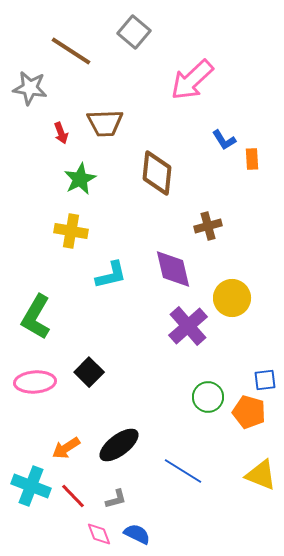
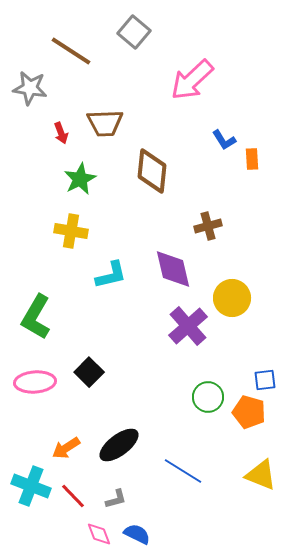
brown diamond: moved 5 px left, 2 px up
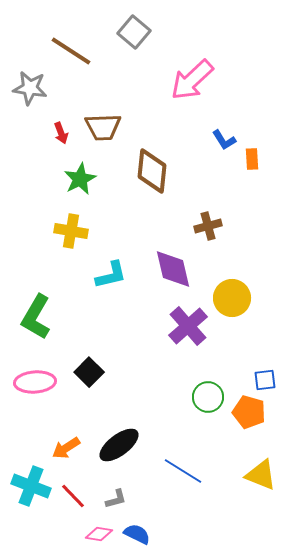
brown trapezoid: moved 2 px left, 4 px down
pink diamond: rotated 60 degrees counterclockwise
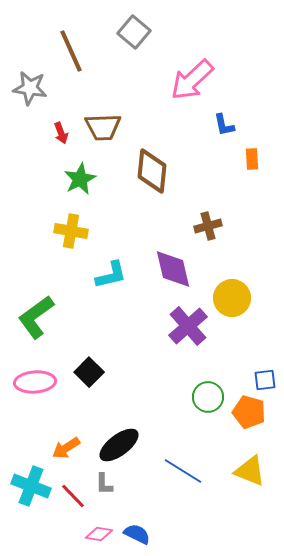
brown line: rotated 33 degrees clockwise
blue L-shape: moved 15 px up; rotated 20 degrees clockwise
green L-shape: rotated 24 degrees clockwise
yellow triangle: moved 11 px left, 4 px up
gray L-shape: moved 12 px left, 15 px up; rotated 105 degrees clockwise
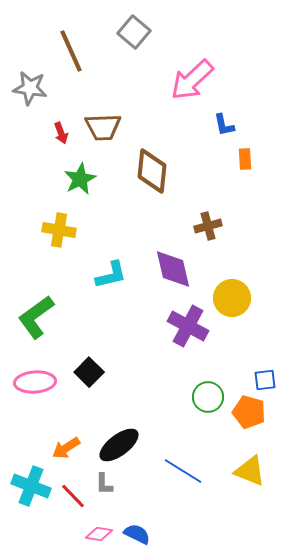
orange rectangle: moved 7 px left
yellow cross: moved 12 px left, 1 px up
purple cross: rotated 21 degrees counterclockwise
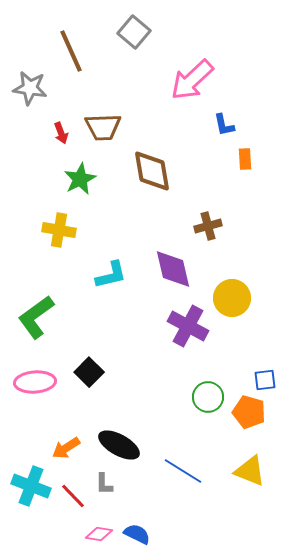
brown diamond: rotated 15 degrees counterclockwise
black ellipse: rotated 66 degrees clockwise
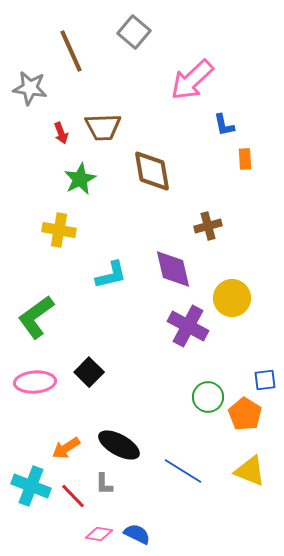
orange pentagon: moved 4 px left, 2 px down; rotated 16 degrees clockwise
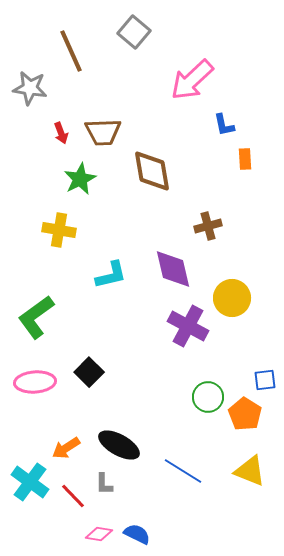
brown trapezoid: moved 5 px down
cyan cross: moved 1 px left, 4 px up; rotated 15 degrees clockwise
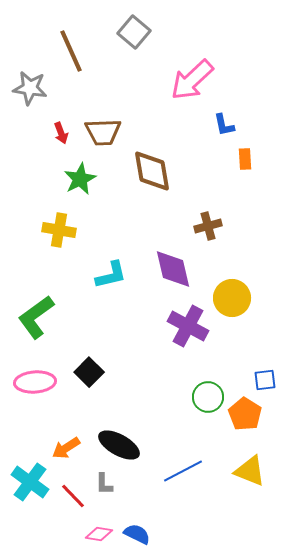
blue line: rotated 60 degrees counterclockwise
